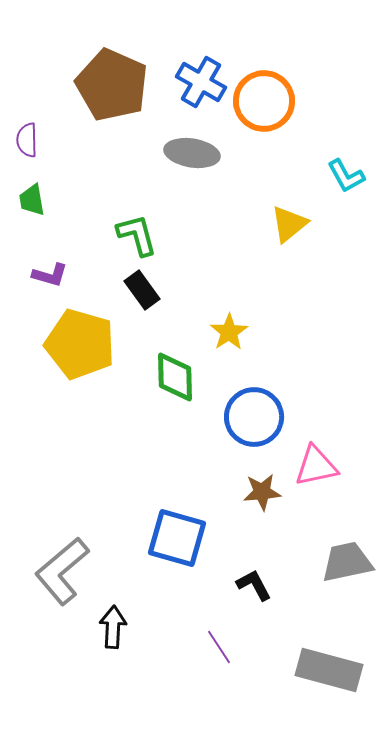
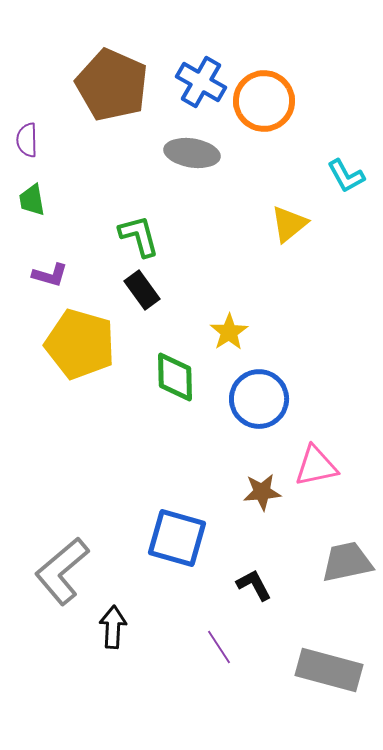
green L-shape: moved 2 px right, 1 px down
blue circle: moved 5 px right, 18 px up
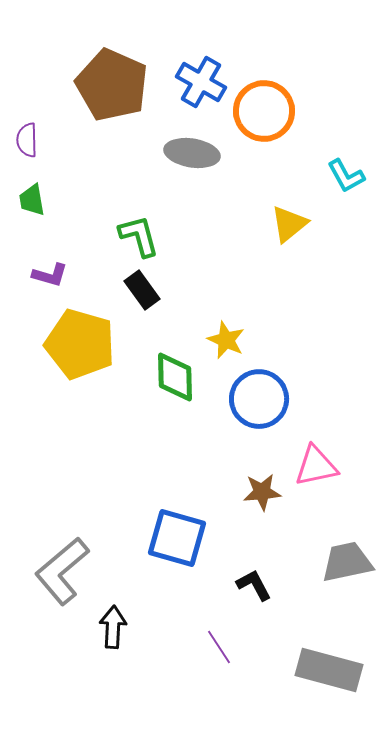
orange circle: moved 10 px down
yellow star: moved 3 px left, 8 px down; rotated 15 degrees counterclockwise
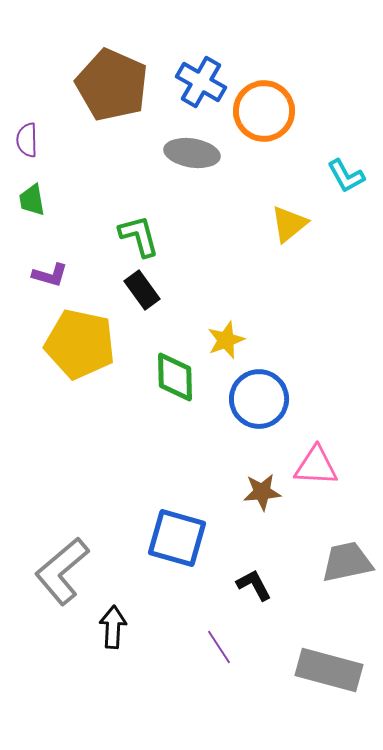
yellow star: rotated 27 degrees clockwise
yellow pentagon: rotated 4 degrees counterclockwise
pink triangle: rotated 15 degrees clockwise
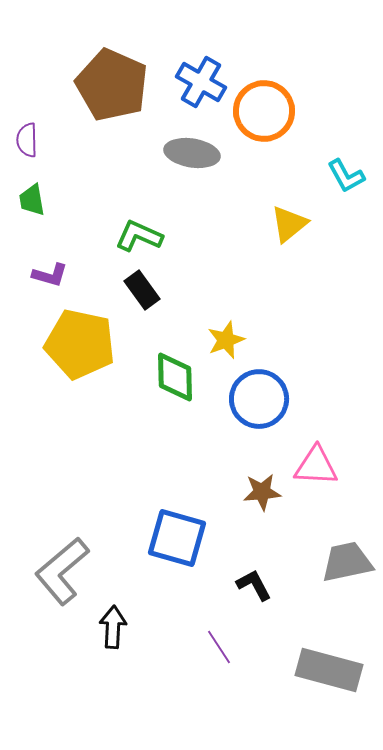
green L-shape: rotated 51 degrees counterclockwise
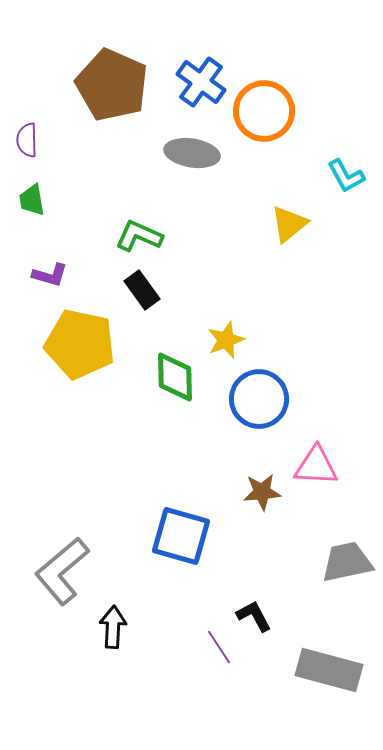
blue cross: rotated 6 degrees clockwise
blue square: moved 4 px right, 2 px up
black L-shape: moved 31 px down
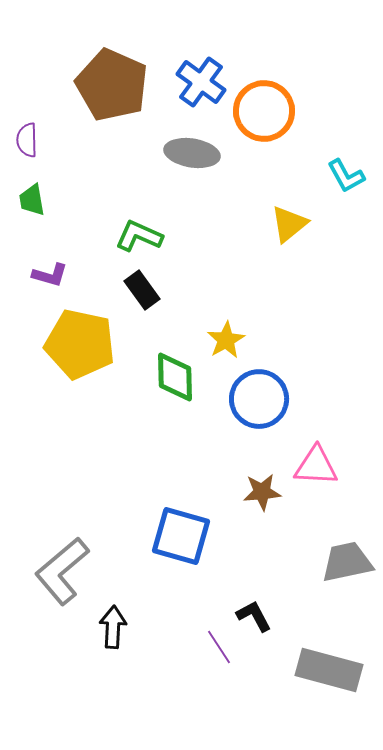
yellow star: rotated 9 degrees counterclockwise
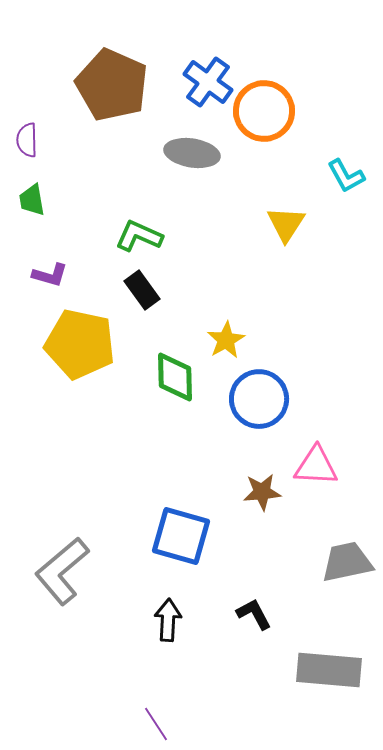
blue cross: moved 7 px right
yellow triangle: moved 3 px left; rotated 18 degrees counterclockwise
black L-shape: moved 2 px up
black arrow: moved 55 px right, 7 px up
purple line: moved 63 px left, 77 px down
gray rectangle: rotated 10 degrees counterclockwise
